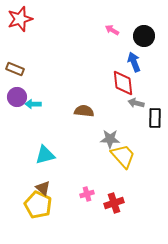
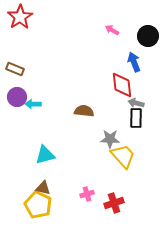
red star: moved 2 px up; rotated 15 degrees counterclockwise
black circle: moved 4 px right
red diamond: moved 1 px left, 2 px down
black rectangle: moved 19 px left
brown triangle: rotated 28 degrees counterclockwise
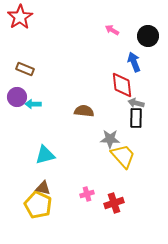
brown rectangle: moved 10 px right
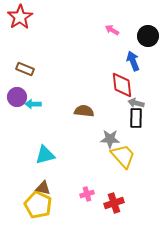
blue arrow: moved 1 px left, 1 px up
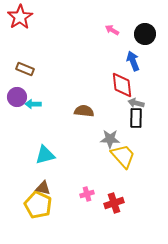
black circle: moved 3 px left, 2 px up
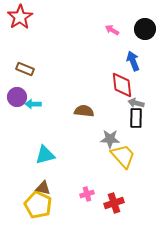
black circle: moved 5 px up
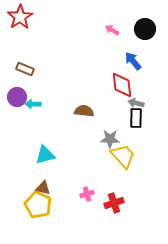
blue arrow: rotated 18 degrees counterclockwise
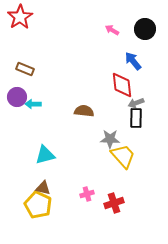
gray arrow: rotated 35 degrees counterclockwise
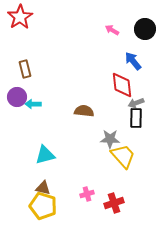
brown rectangle: rotated 54 degrees clockwise
yellow pentagon: moved 5 px right, 1 px down; rotated 8 degrees counterclockwise
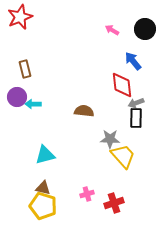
red star: rotated 10 degrees clockwise
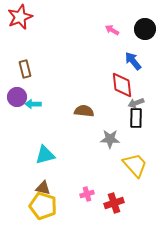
yellow trapezoid: moved 12 px right, 9 px down
